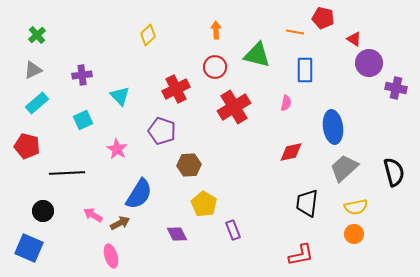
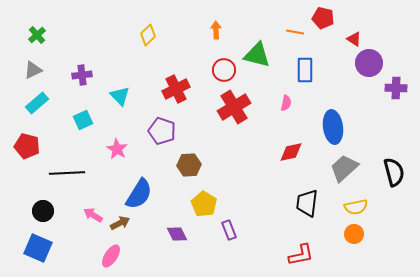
red circle at (215, 67): moved 9 px right, 3 px down
purple cross at (396, 88): rotated 10 degrees counterclockwise
purple rectangle at (233, 230): moved 4 px left
blue square at (29, 248): moved 9 px right
pink ellipse at (111, 256): rotated 50 degrees clockwise
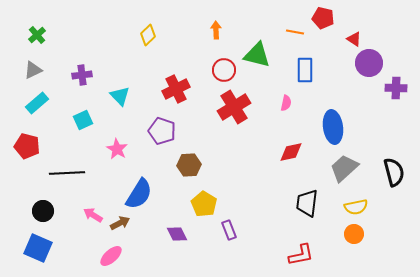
pink ellipse at (111, 256): rotated 15 degrees clockwise
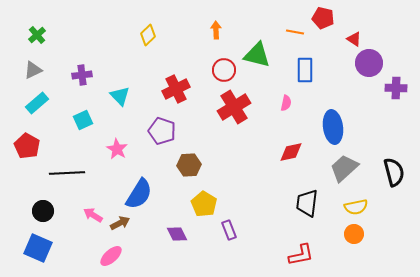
red pentagon at (27, 146): rotated 15 degrees clockwise
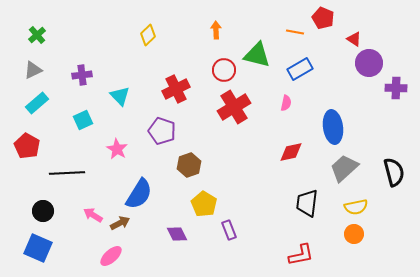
red pentagon at (323, 18): rotated 10 degrees clockwise
blue rectangle at (305, 70): moved 5 px left, 1 px up; rotated 60 degrees clockwise
brown hexagon at (189, 165): rotated 15 degrees counterclockwise
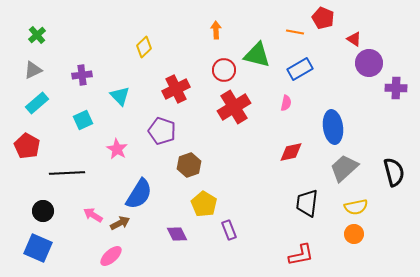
yellow diamond at (148, 35): moved 4 px left, 12 px down
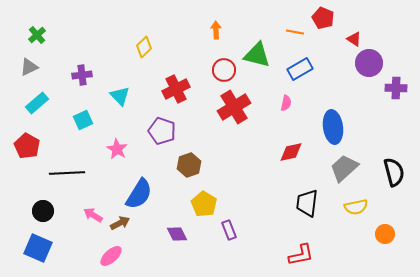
gray triangle at (33, 70): moved 4 px left, 3 px up
orange circle at (354, 234): moved 31 px right
